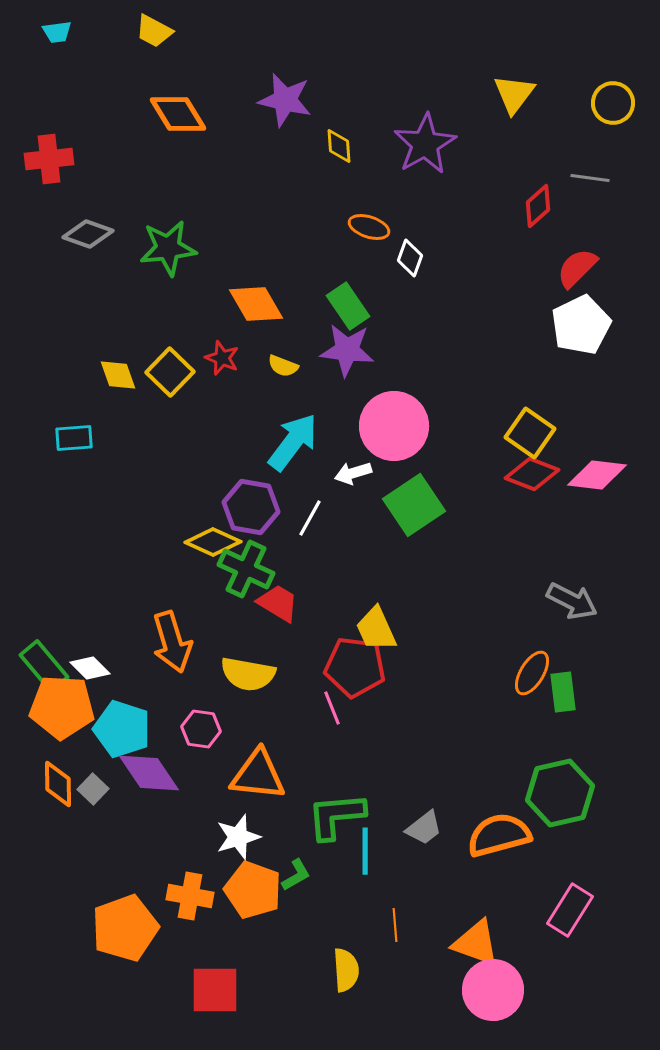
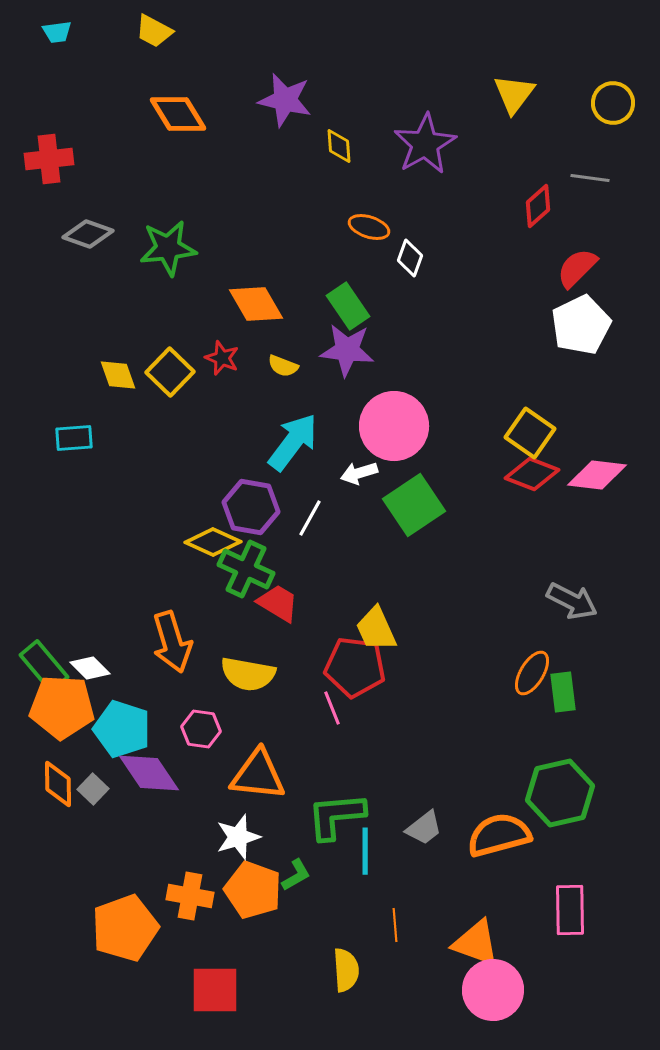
white arrow at (353, 473): moved 6 px right
pink rectangle at (570, 910): rotated 33 degrees counterclockwise
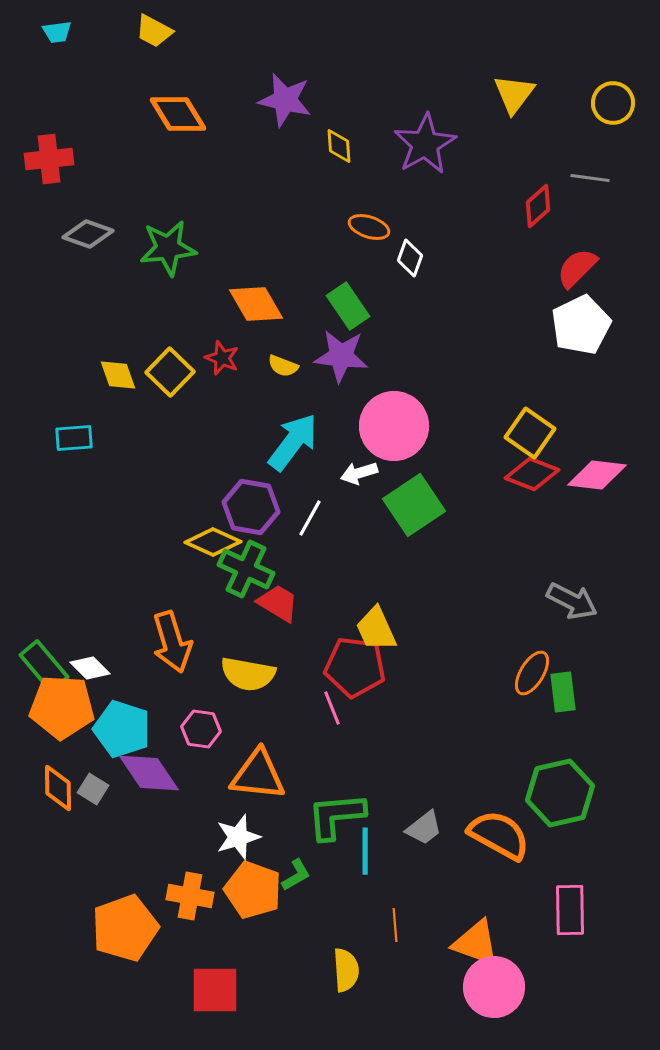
purple star at (347, 350): moved 6 px left, 6 px down
orange diamond at (58, 784): moved 4 px down
gray square at (93, 789): rotated 12 degrees counterclockwise
orange semicircle at (499, 835): rotated 44 degrees clockwise
pink circle at (493, 990): moved 1 px right, 3 px up
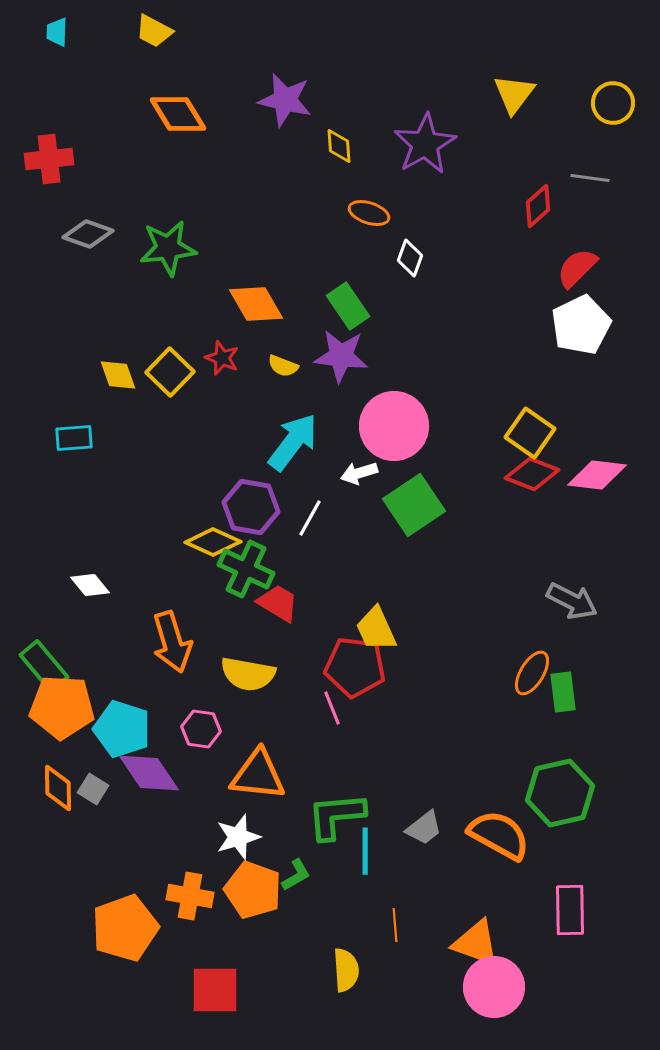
cyan trapezoid at (57, 32): rotated 100 degrees clockwise
orange ellipse at (369, 227): moved 14 px up
white diamond at (90, 668): moved 83 px up; rotated 6 degrees clockwise
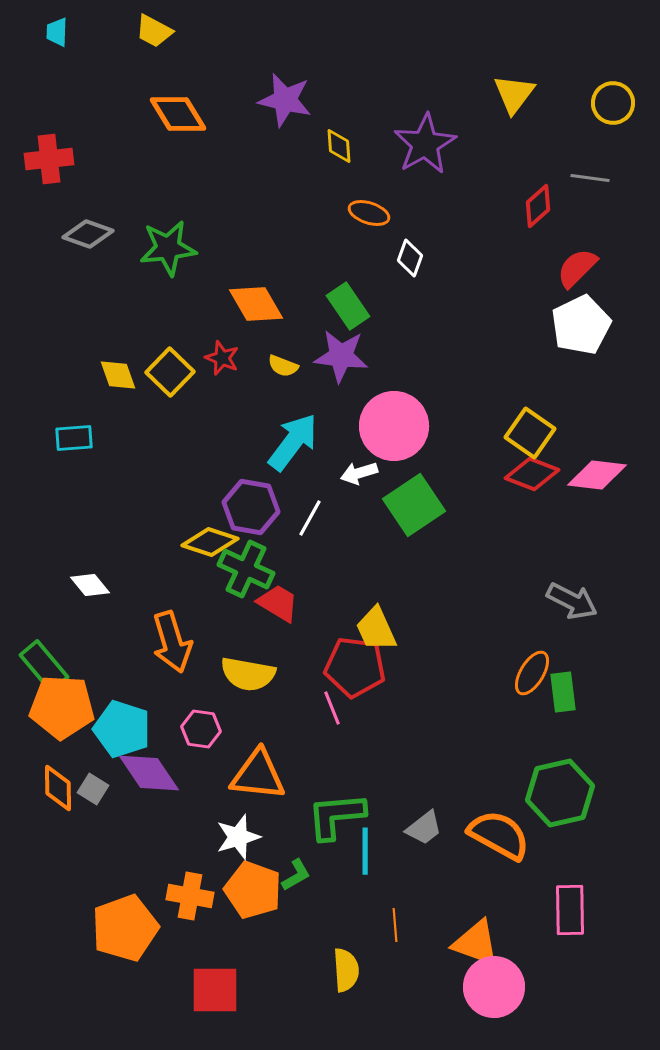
yellow diamond at (213, 542): moved 3 px left; rotated 6 degrees counterclockwise
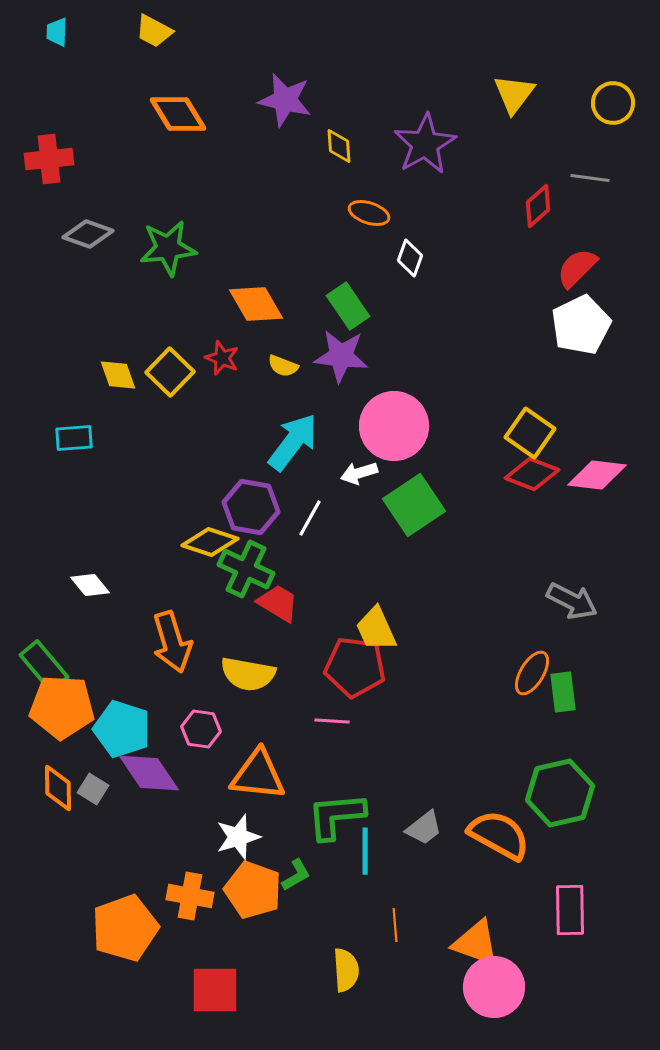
pink line at (332, 708): moved 13 px down; rotated 64 degrees counterclockwise
